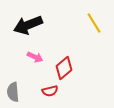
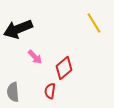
black arrow: moved 10 px left, 4 px down
pink arrow: rotated 21 degrees clockwise
red semicircle: rotated 112 degrees clockwise
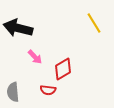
black arrow: moved 1 px up; rotated 36 degrees clockwise
red diamond: moved 1 px left, 1 px down; rotated 10 degrees clockwise
red semicircle: moved 2 px left, 1 px up; rotated 91 degrees counterclockwise
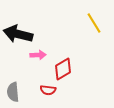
black arrow: moved 6 px down
pink arrow: moved 3 px right, 2 px up; rotated 49 degrees counterclockwise
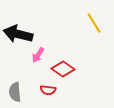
pink arrow: rotated 126 degrees clockwise
red diamond: rotated 65 degrees clockwise
gray semicircle: moved 2 px right
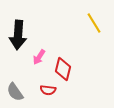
black arrow: moved 1 px down; rotated 100 degrees counterclockwise
pink arrow: moved 1 px right, 2 px down
red diamond: rotated 70 degrees clockwise
gray semicircle: rotated 30 degrees counterclockwise
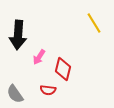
gray semicircle: moved 2 px down
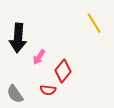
black arrow: moved 3 px down
red diamond: moved 2 px down; rotated 25 degrees clockwise
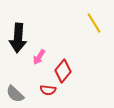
gray semicircle: rotated 12 degrees counterclockwise
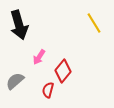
black arrow: moved 1 px right, 13 px up; rotated 20 degrees counterclockwise
red semicircle: rotated 98 degrees clockwise
gray semicircle: moved 13 px up; rotated 96 degrees clockwise
